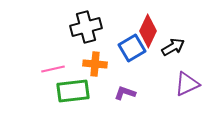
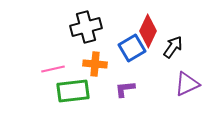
black arrow: rotated 25 degrees counterclockwise
purple L-shape: moved 4 px up; rotated 25 degrees counterclockwise
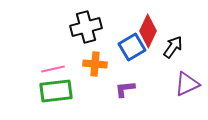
blue square: moved 1 px up
green rectangle: moved 17 px left
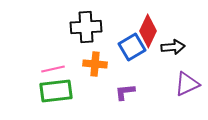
black cross: rotated 12 degrees clockwise
black arrow: rotated 50 degrees clockwise
purple L-shape: moved 3 px down
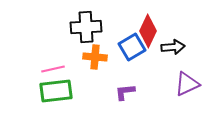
orange cross: moved 7 px up
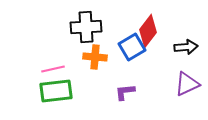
red diamond: rotated 12 degrees clockwise
black arrow: moved 13 px right
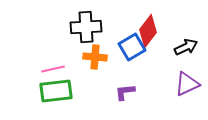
black arrow: rotated 20 degrees counterclockwise
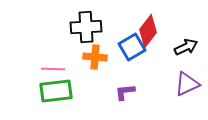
pink line: rotated 15 degrees clockwise
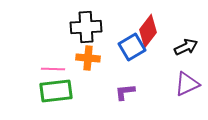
orange cross: moved 7 px left, 1 px down
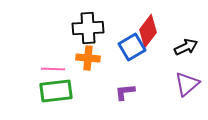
black cross: moved 2 px right, 1 px down
purple triangle: rotated 16 degrees counterclockwise
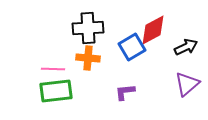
red diamond: moved 5 px right, 1 px up; rotated 24 degrees clockwise
